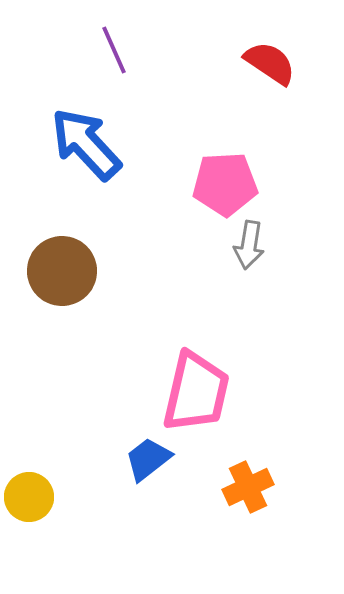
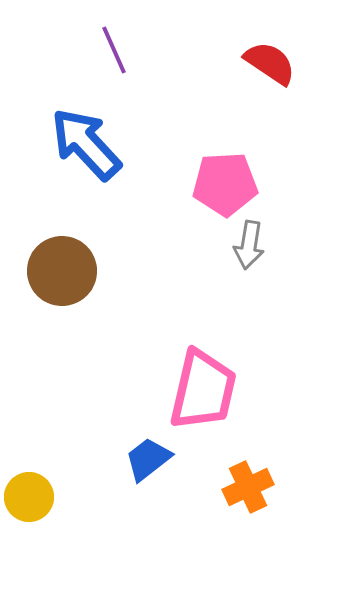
pink trapezoid: moved 7 px right, 2 px up
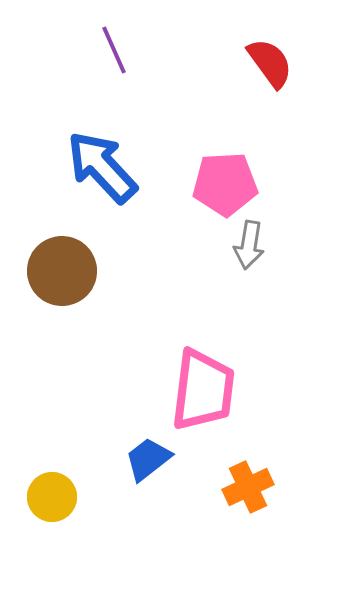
red semicircle: rotated 20 degrees clockwise
blue arrow: moved 16 px right, 23 px down
pink trapezoid: rotated 6 degrees counterclockwise
yellow circle: moved 23 px right
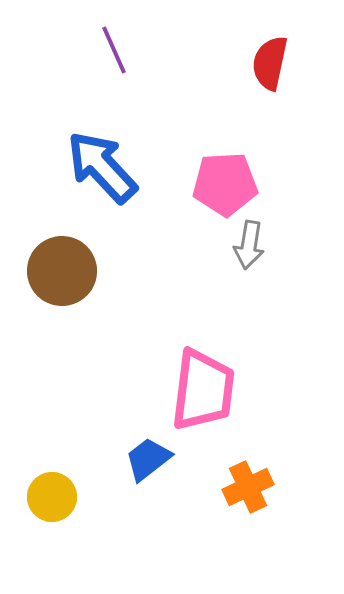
red semicircle: rotated 132 degrees counterclockwise
